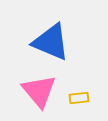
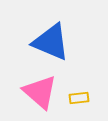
pink triangle: moved 1 px right, 1 px down; rotated 9 degrees counterclockwise
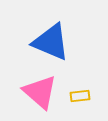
yellow rectangle: moved 1 px right, 2 px up
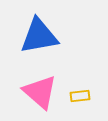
blue triangle: moved 12 px left, 6 px up; rotated 33 degrees counterclockwise
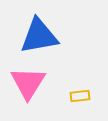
pink triangle: moved 12 px left, 9 px up; rotated 21 degrees clockwise
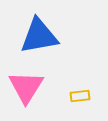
pink triangle: moved 2 px left, 4 px down
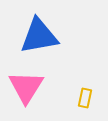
yellow rectangle: moved 5 px right, 2 px down; rotated 72 degrees counterclockwise
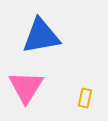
blue triangle: moved 2 px right
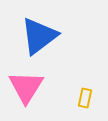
blue triangle: moved 2 px left; rotated 27 degrees counterclockwise
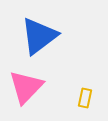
pink triangle: rotated 12 degrees clockwise
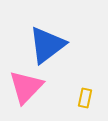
blue triangle: moved 8 px right, 9 px down
